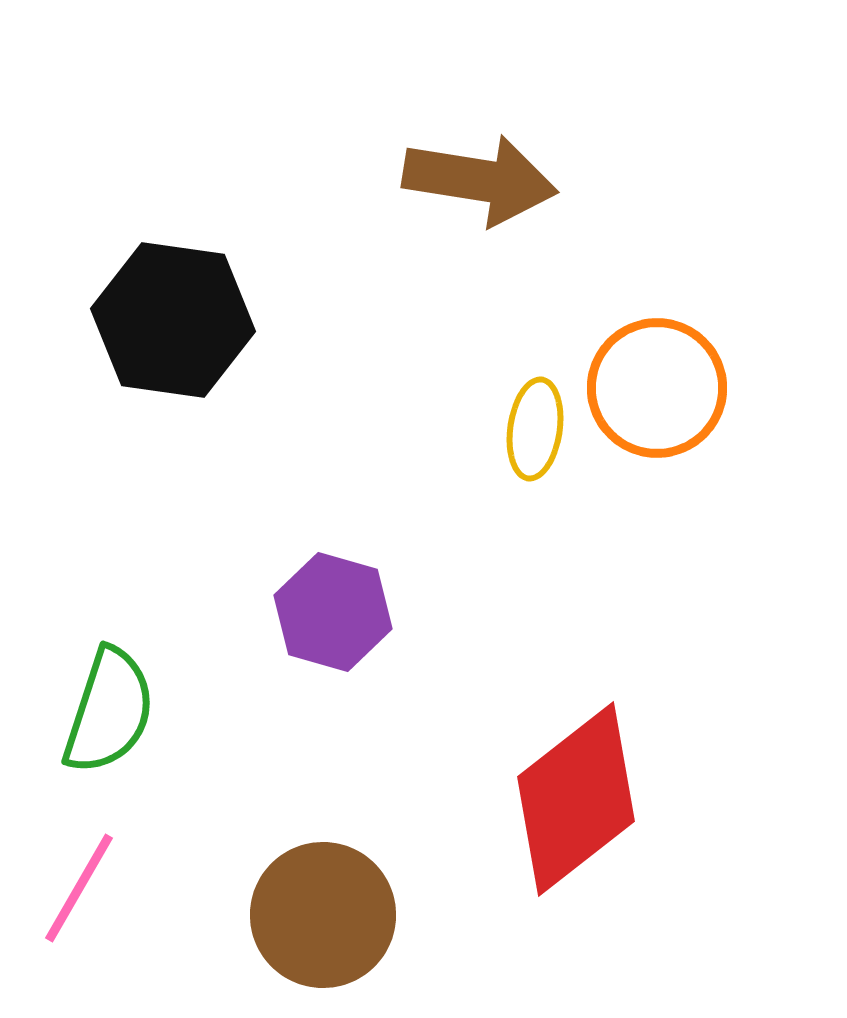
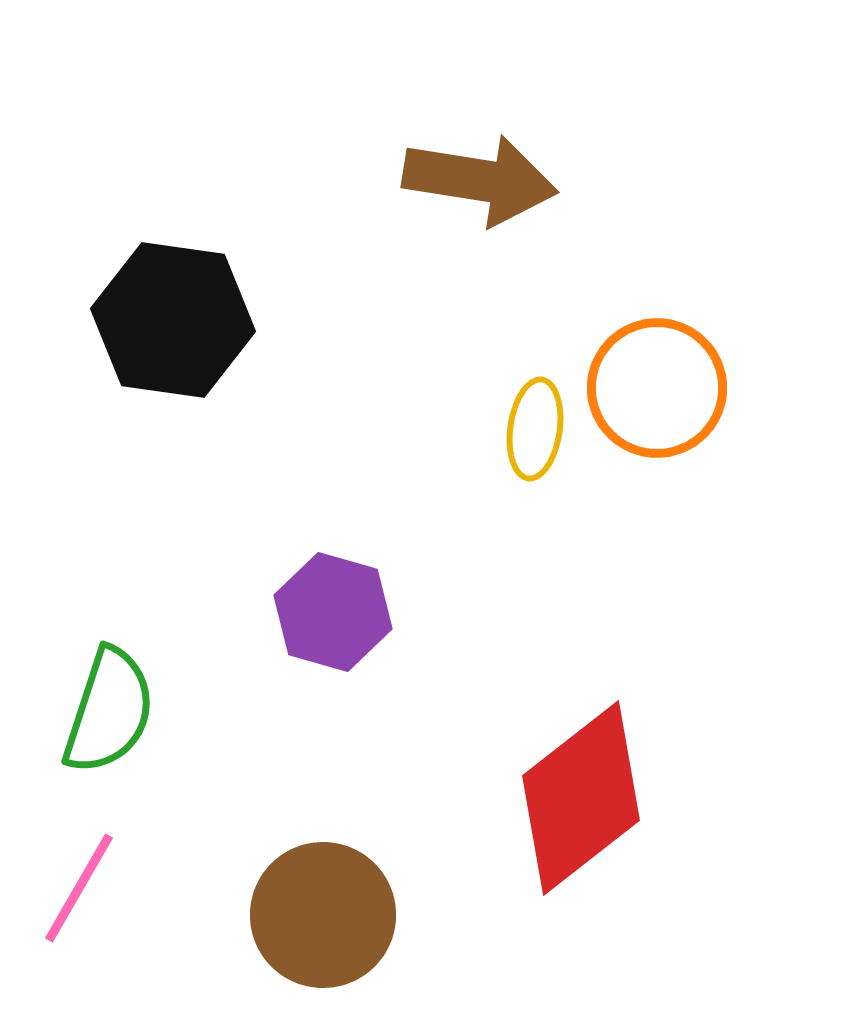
red diamond: moved 5 px right, 1 px up
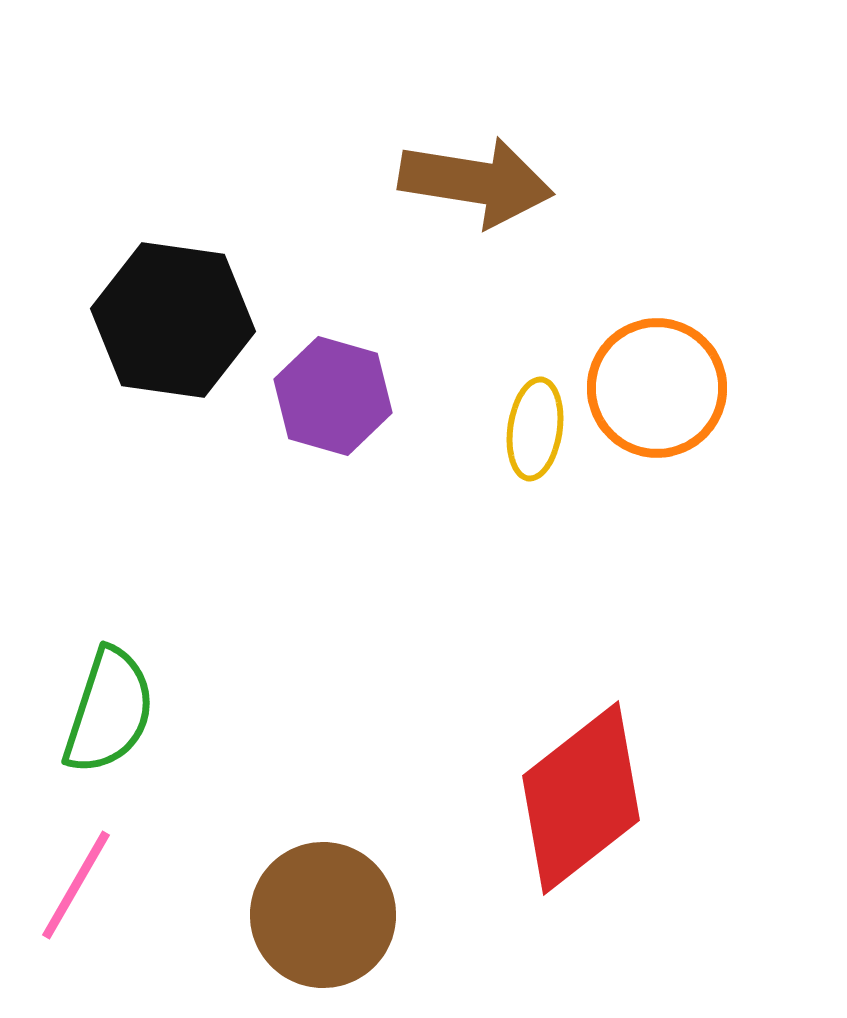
brown arrow: moved 4 px left, 2 px down
purple hexagon: moved 216 px up
pink line: moved 3 px left, 3 px up
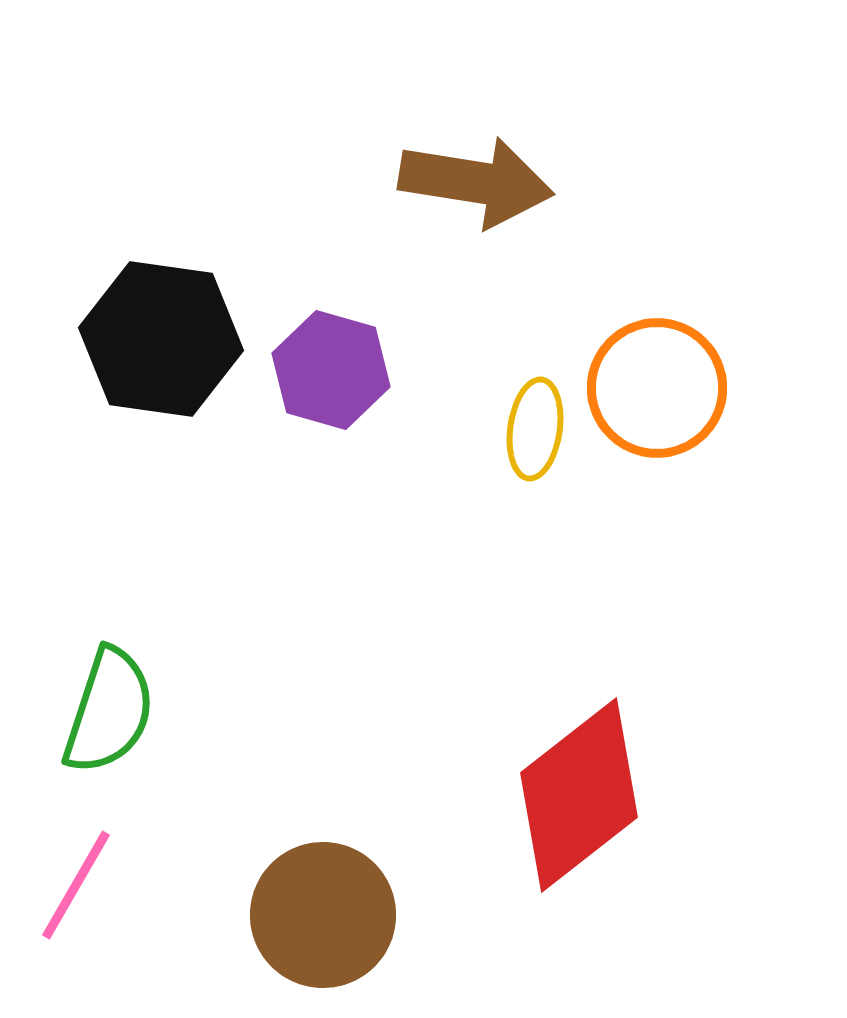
black hexagon: moved 12 px left, 19 px down
purple hexagon: moved 2 px left, 26 px up
red diamond: moved 2 px left, 3 px up
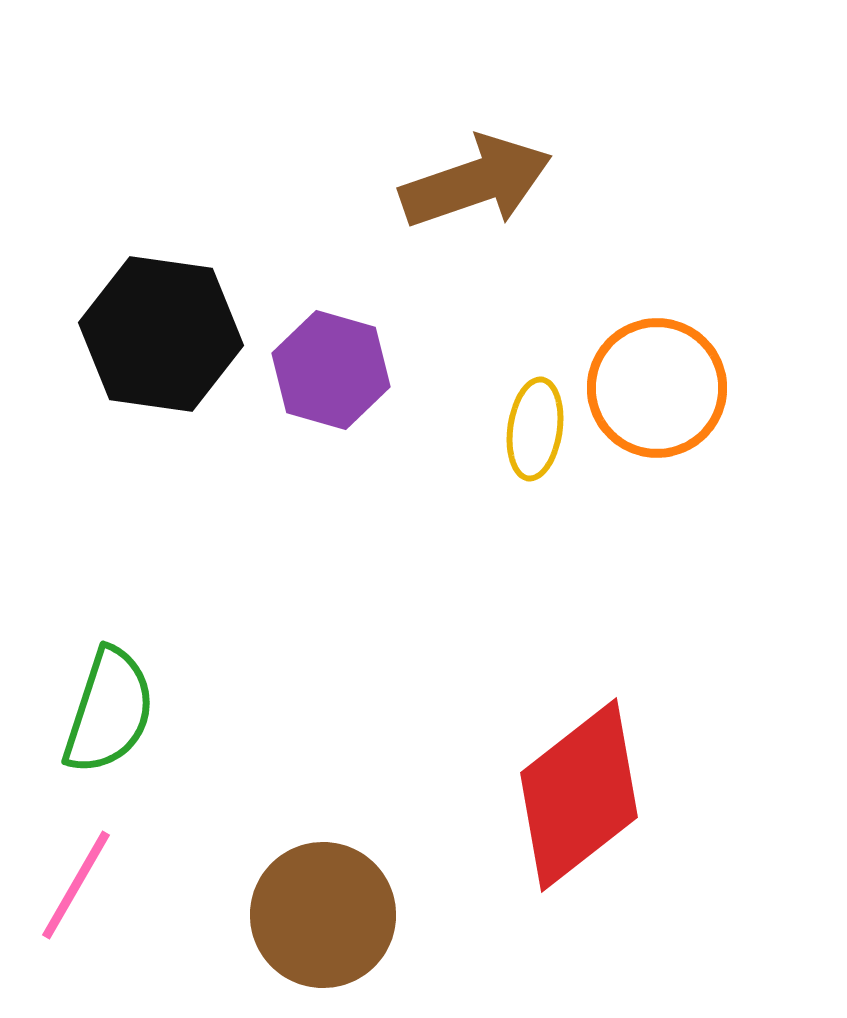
brown arrow: rotated 28 degrees counterclockwise
black hexagon: moved 5 px up
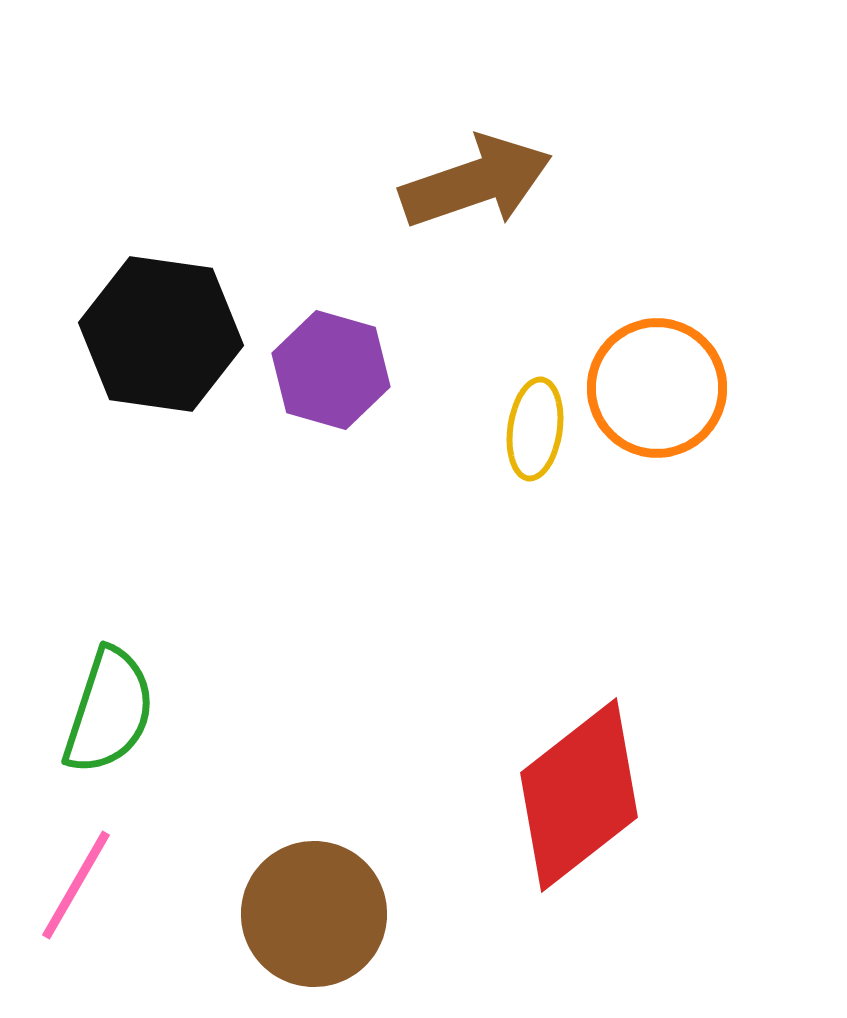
brown circle: moved 9 px left, 1 px up
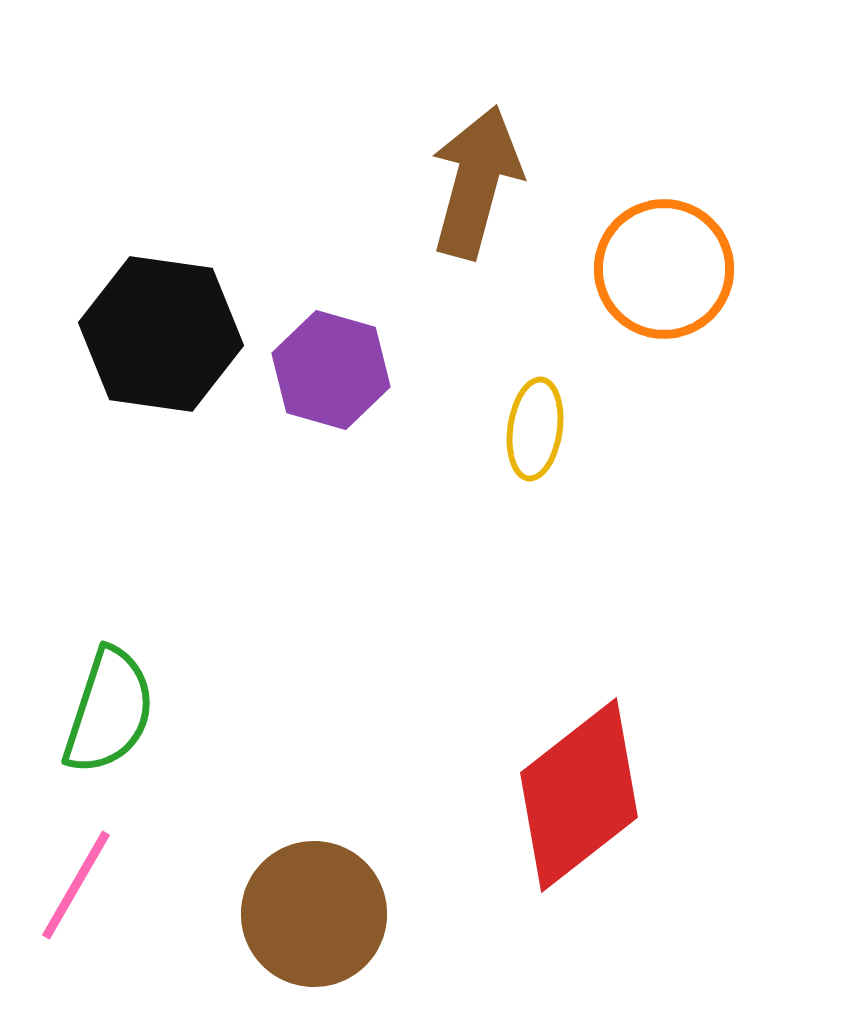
brown arrow: rotated 56 degrees counterclockwise
orange circle: moved 7 px right, 119 px up
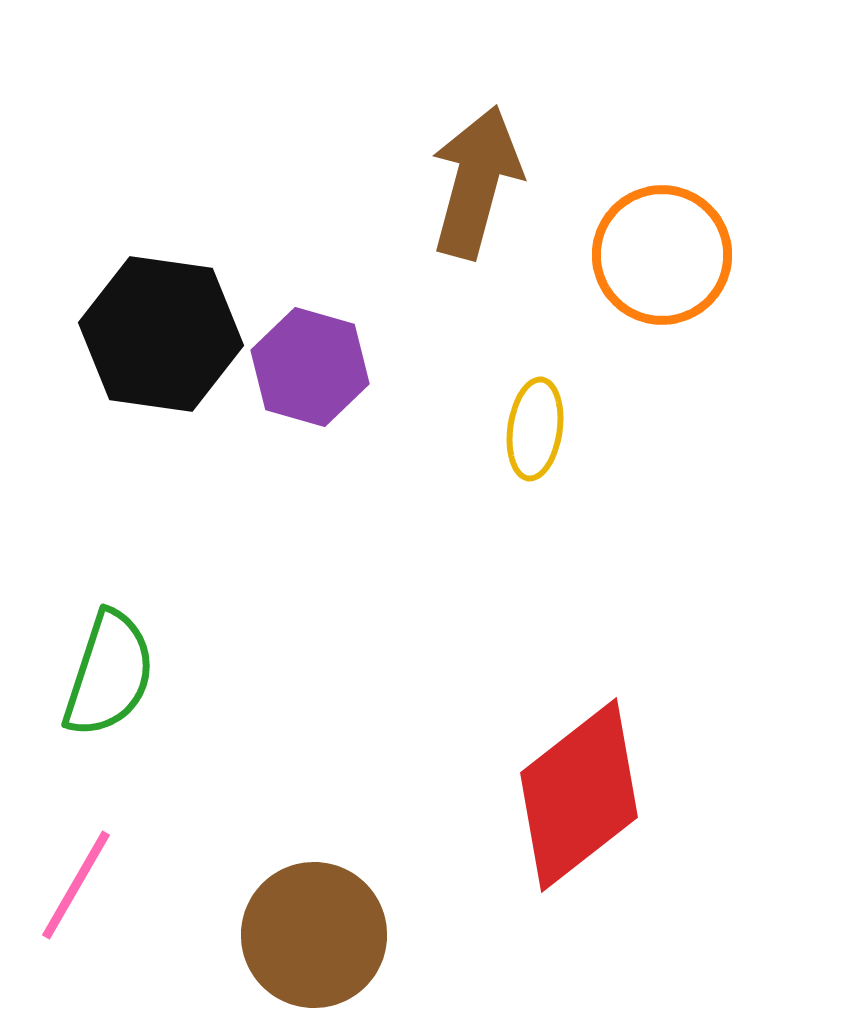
orange circle: moved 2 px left, 14 px up
purple hexagon: moved 21 px left, 3 px up
green semicircle: moved 37 px up
brown circle: moved 21 px down
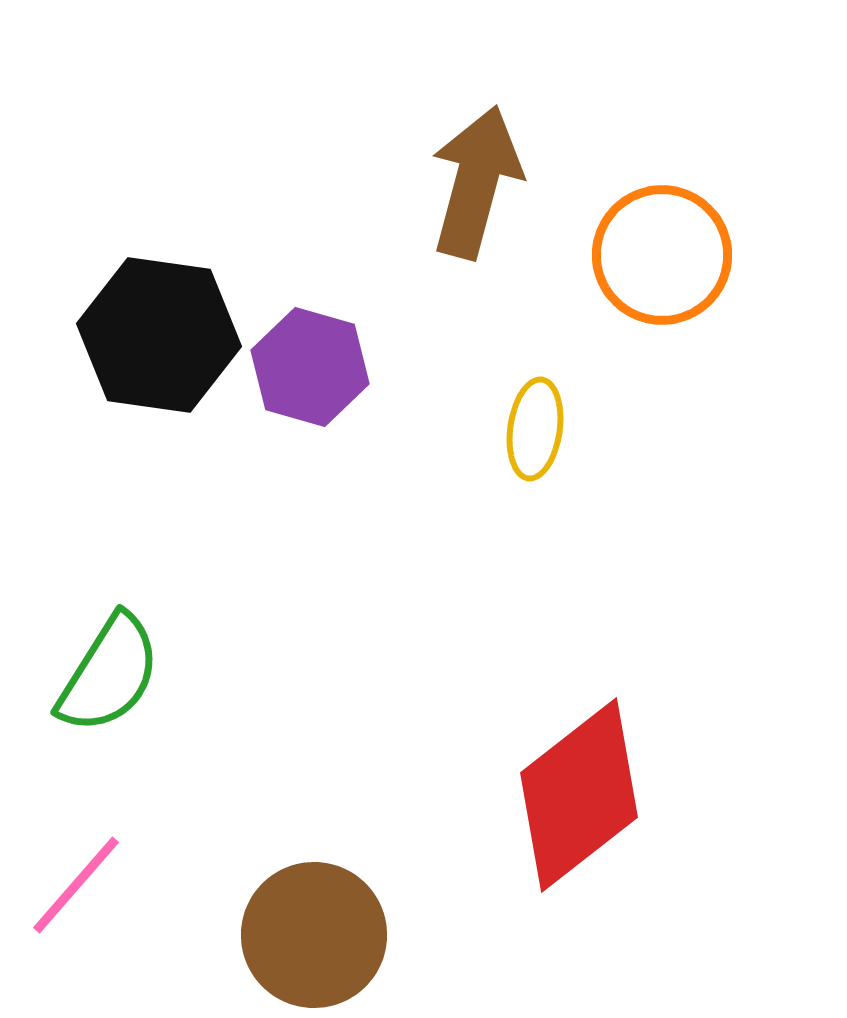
black hexagon: moved 2 px left, 1 px down
green semicircle: rotated 14 degrees clockwise
pink line: rotated 11 degrees clockwise
